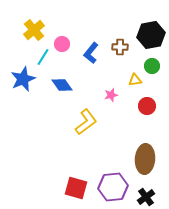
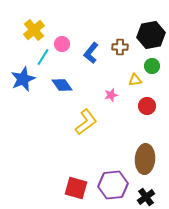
purple hexagon: moved 2 px up
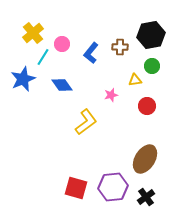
yellow cross: moved 1 px left, 3 px down
brown ellipse: rotated 28 degrees clockwise
purple hexagon: moved 2 px down
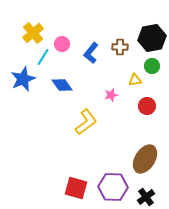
black hexagon: moved 1 px right, 3 px down
purple hexagon: rotated 8 degrees clockwise
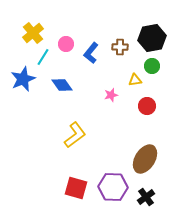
pink circle: moved 4 px right
yellow L-shape: moved 11 px left, 13 px down
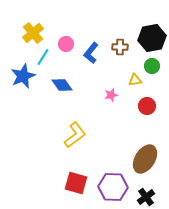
blue star: moved 3 px up
red square: moved 5 px up
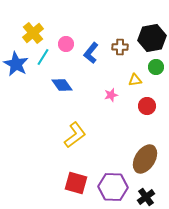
green circle: moved 4 px right, 1 px down
blue star: moved 7 px left, 12 px up; rotated 20 degrees counterclockwise
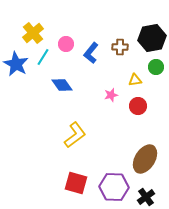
red circle: moved 9 px left
purple hexagon: moved 1 px right
